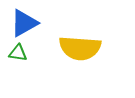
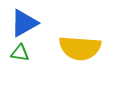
green triangle: moved 2 px right
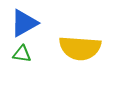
green triangle: moved 2 px right, 1 px down
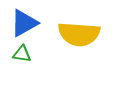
yellow semicircle: moved 1 px left, 14 px up
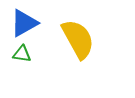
yellow semicircle: moved 1 px left, 5 px down; rotated 123 degrees counterclockwise
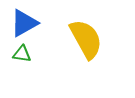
yellow semicircle: moved 8 px right
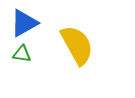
yellow semicircle: moved 9 px left, 6 px down
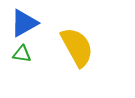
yellow semicircle: moved 2 px down
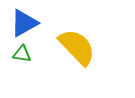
yellow semicircle: rotated 15 degrees counterclockwise
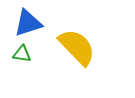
blue triangle: moved 4 px right; rotated 12 degrees clockwise
